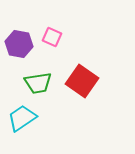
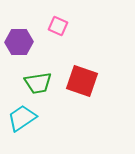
pink square: moved 6 px right, 11 px up
purple hexagon: moved 2 px up; rotated 12 degrees counterclockwise
red square: rotated 16 degrees counterclockwise
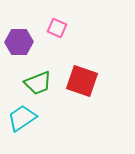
pink square: moved 1 px left, 2 px down
green trapezoid: rotated 12 degrees counterclockwise
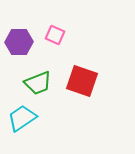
pink square: moved 2 px left, 7 px down
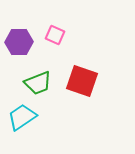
cyan trapezoid: moved 1 px up
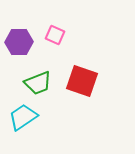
cyan trapezoid: moved 1 px right
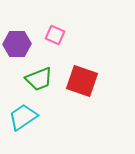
purple hexagon: moved 2 px left, 2 px down
green trapezoid: moved 1 px right, 4 px up
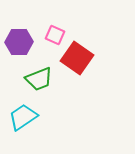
purple hexagon: moved 2 px right, 2 px up
red square: moved 5 px left, 23 px up; rotated 16 degrees clockwise
